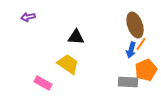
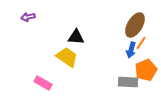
brown ellipse: rotated 50 degrees clockwise
orange line: moved 1 px up
yellow trapezoid: moved 1 px left, 7 px up
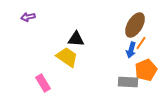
black triangle: moved 2 px down
pink rectangle: rotated 30 degrees clockwise
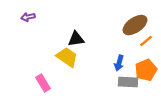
brown ellipse: rotated 25 degrees clockwise
black triangle: rotated 12 degrees counterclockwise
orange line: moved 5 px right, 2 px up; rotated 16 degrees clockwise
blue arrow: moved 12 px left, 13 px down
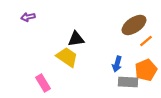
brown ellipse: moved 1 px left
blue arrow: moved 2 px left, 1 px down
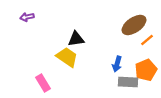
purple arrow: moved 1 px left
orange line: moved 1 px right, 1 px up
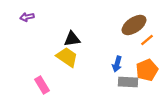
black triangle: moved 4 px left
orange pentagon: moved 1 px right
pink rectangle: moved 1 px left, 2 px down
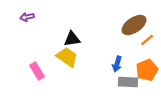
pink rectangle: moved 5 px left, 14 px up
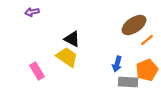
purple arrow: moved 5 px right, 5 px up
black triangle: rotated 36 degrees clockwise
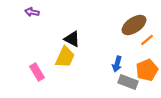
purple arrow: rotated 24 degrees clockwise
yellow trapezoid: moved 2 px left; rotated 80 degrees clockwise
pink rectangle: moved 1 px down
gray rectangle: rotated 18 degrees clockwise
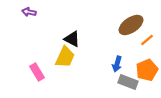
purple arrow: moved 3 px left
brown ellipse: moved 3 px left
